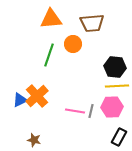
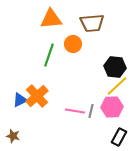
yellow line: rotated 40 degrees counterclockwise
brown star: moved 21 px left, 4 px up
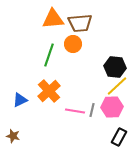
orange triangle: moved 2 px right
brown trapezoid: moved 12 px left
orange cross: moved 12 px right, 5 px up
gray line: moved 1 px right, 1 px up
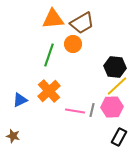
brown trapezoid: moved 2 px right; rotated 25 degrees counterclockwise
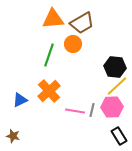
black rectangle: moved 1 px up; rotated 60 degrees counterclockwise
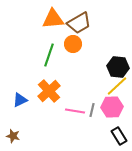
brown trapezoid: moved 3 px left
black hexagon: moved 3 px right
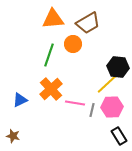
brown trapezoid: moved 9 px right
yellow line: moved 10 px left, 2 px up
orange cross: moved 2 px right, 2 px up
pink line: moved 8 px up
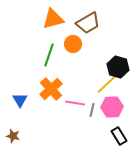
orange triangle: rotated 10 degrees counterclockwise
black hexagon: rotated 10 degrees clockwise
blue triangle: rotated 35 degrees counterclockwise
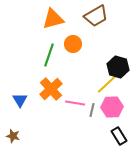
brown trapezoid: moved 8 px right, 7 px up
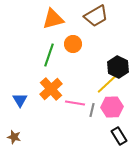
black hexagon: rotated 10 degrees clockwise
brown star: moved 1 px right, 1 px down
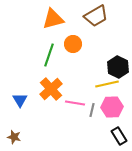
yellow line: rotated 30 degrees clockwise
